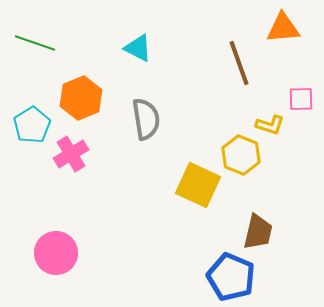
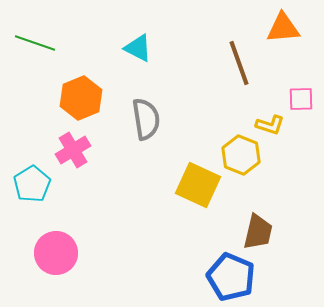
cyan pentagon: moved 59 px down
pink cross: moved 2 px right, 4 px up
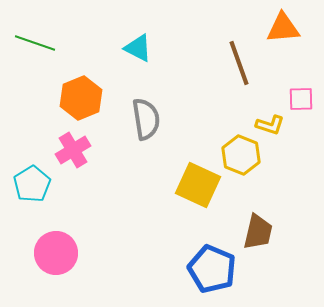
blue pentagon: moved 19 px left, 8 px up
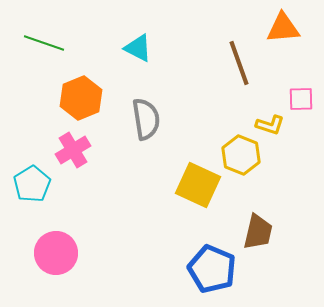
green line: moved 9 px right
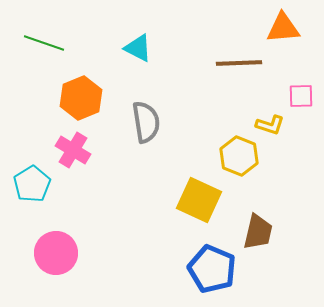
brown line: rotated 72 degrees counterclockwise
pink square: moved 3 px up
gray semicircle: moved 3 px down
pink cross: rotated 28 degrees counterclockwise
yellow hexagon: moved 2 px left, 1 px down
yellow square: moved 1 px right, 15 px down
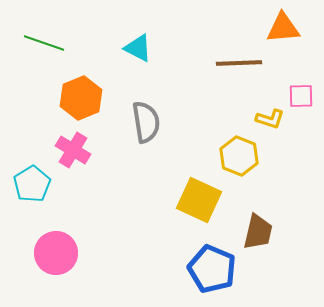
yellow L-shape: moved 6 px up
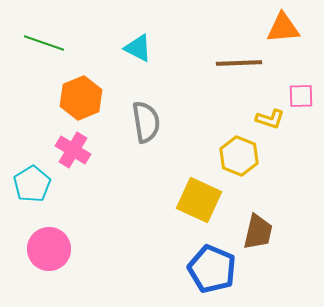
pink circle: moved 7 px left, 4 px up
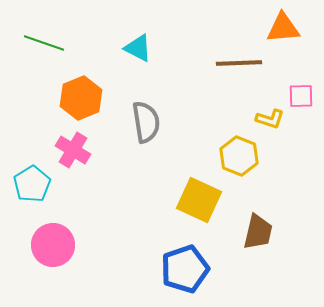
pink circle: moved 4 px right, 4 px up
blue pentagon: moved 27 px left; rotated 30 degrees clockwise
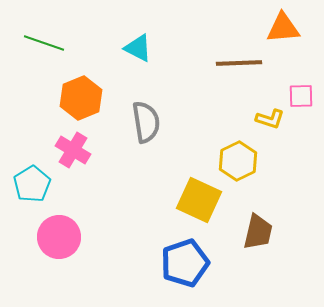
yellow hexagon: moved 1 px left, 5 px down; rotated 12 degrees clockwise
pink circle: moved 6 px right, 8 px up
blue pentagon: moved 6 px up
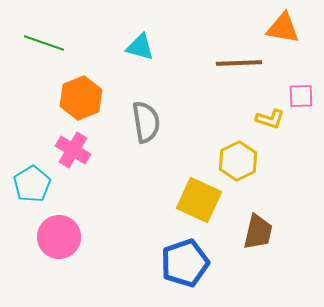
orange triangle: rotated 15 degrees clockwise
cyan triangle: moved 2 px right, 1 px up; rotated 12 degrees counterclockwise
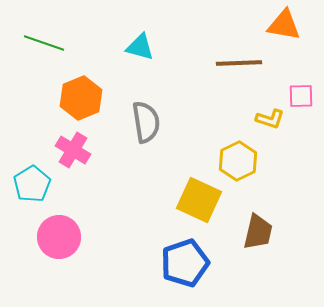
orange triangle: moved 1 px right, 3 px up
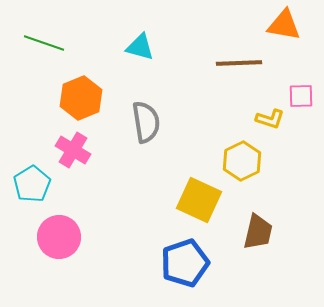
yellow hexagon: moved 4 px right
